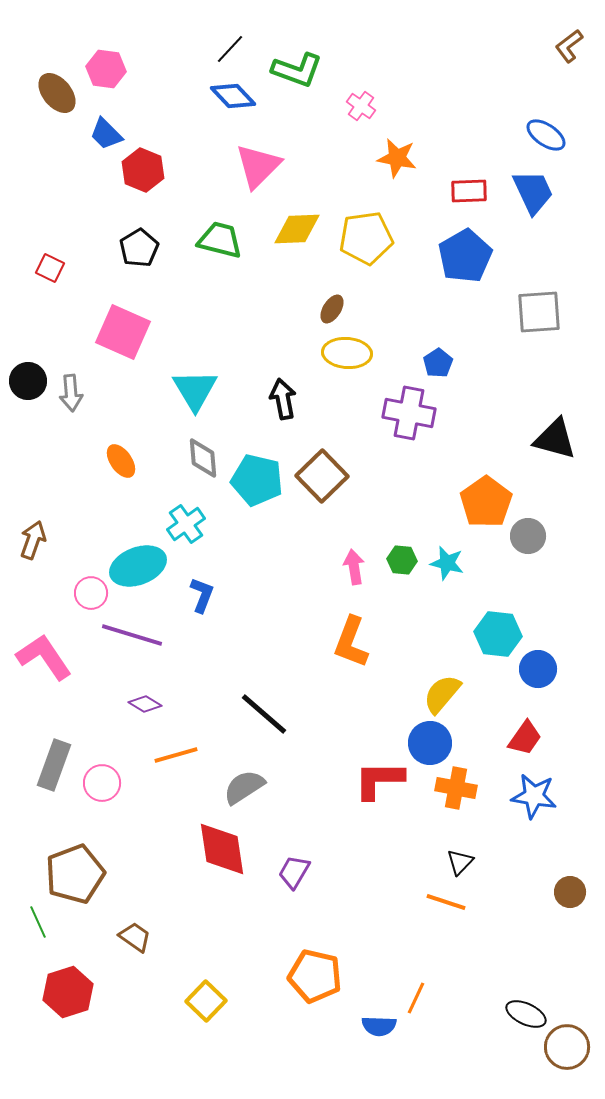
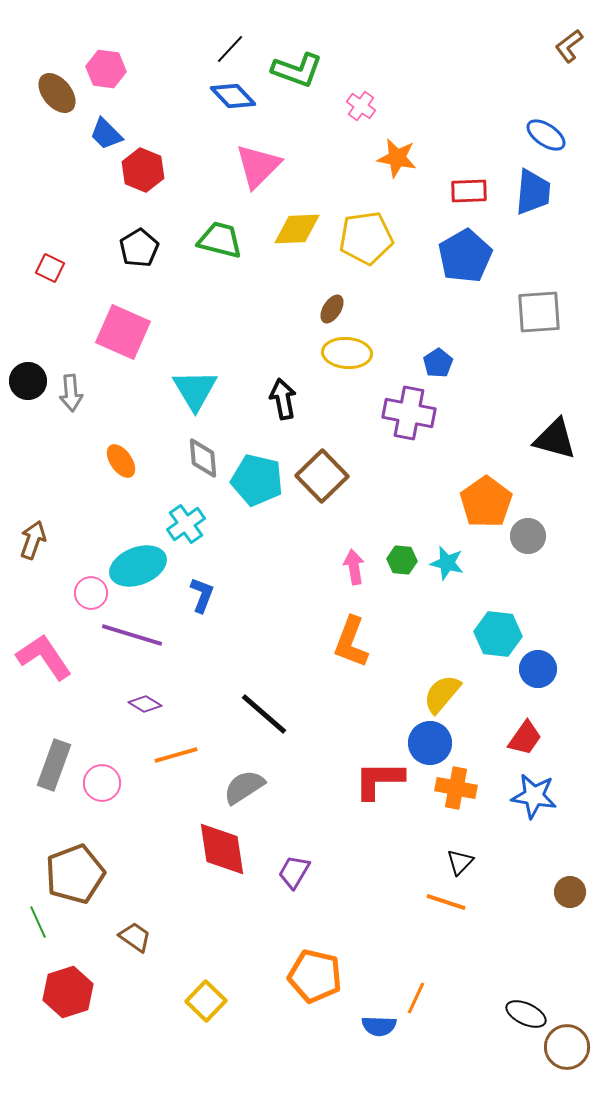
blue trapezoid at (533, 192): rotated 30 degrees clockwise
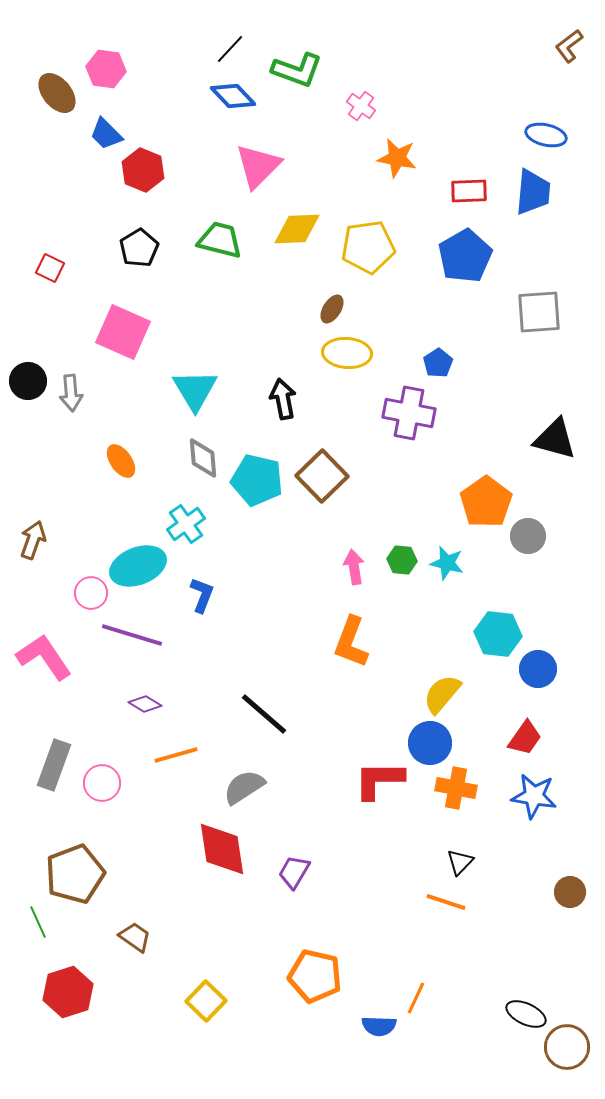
blue ellipse at (546, 135): rotated 21 degrees counterclockwise
yellow pentagon at (366, 238): moved 2 px right, 9 px down
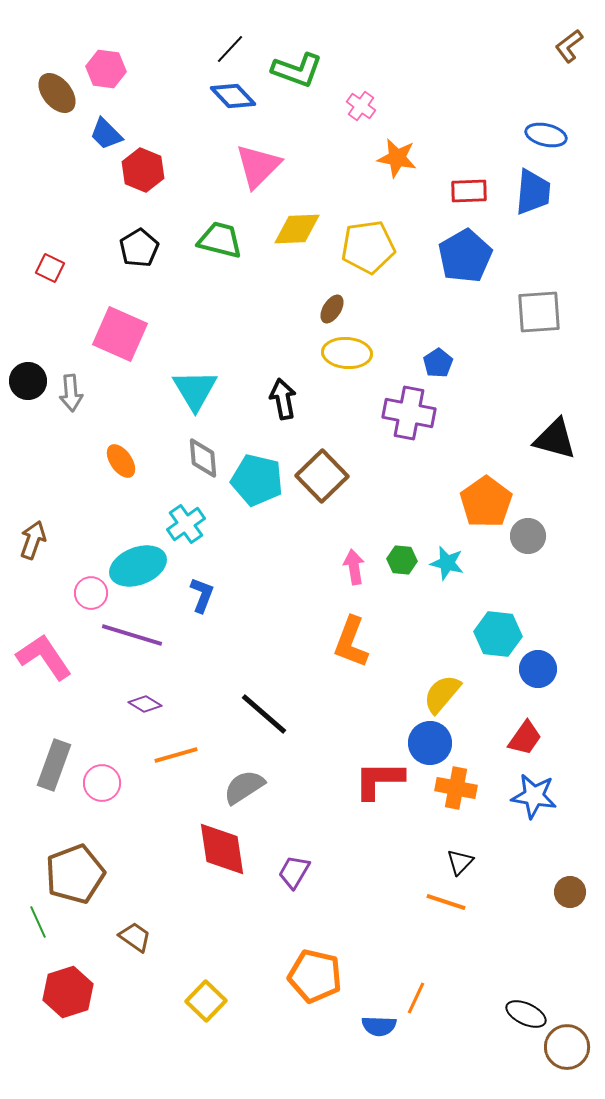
pink square at (123, 332): moved 3 px left, 2 px down
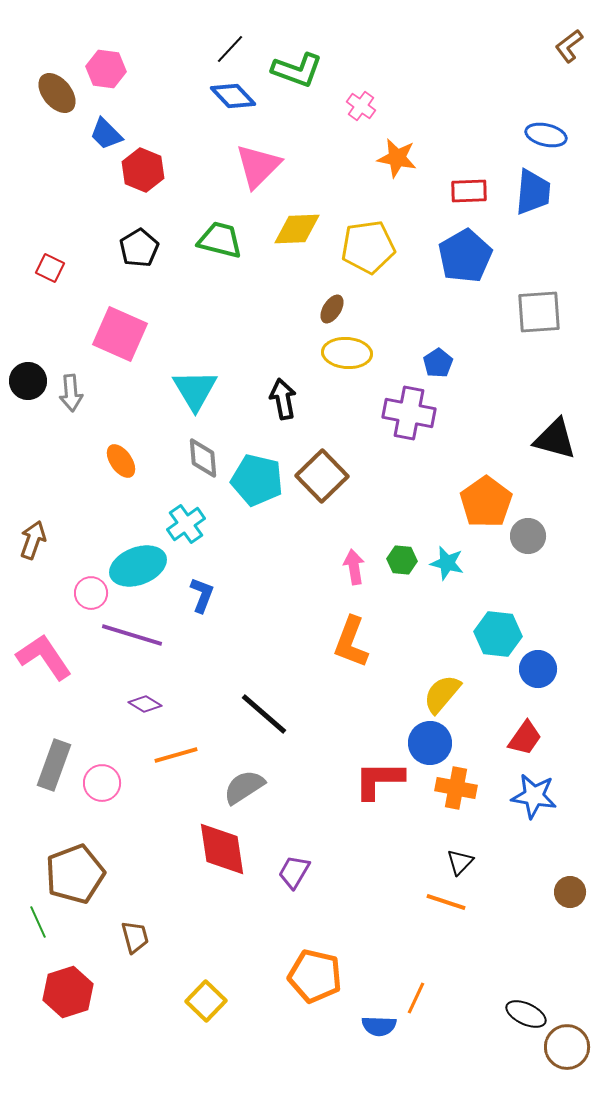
brown trapezoid at (135, 937): rotated 40 degrees clockwise
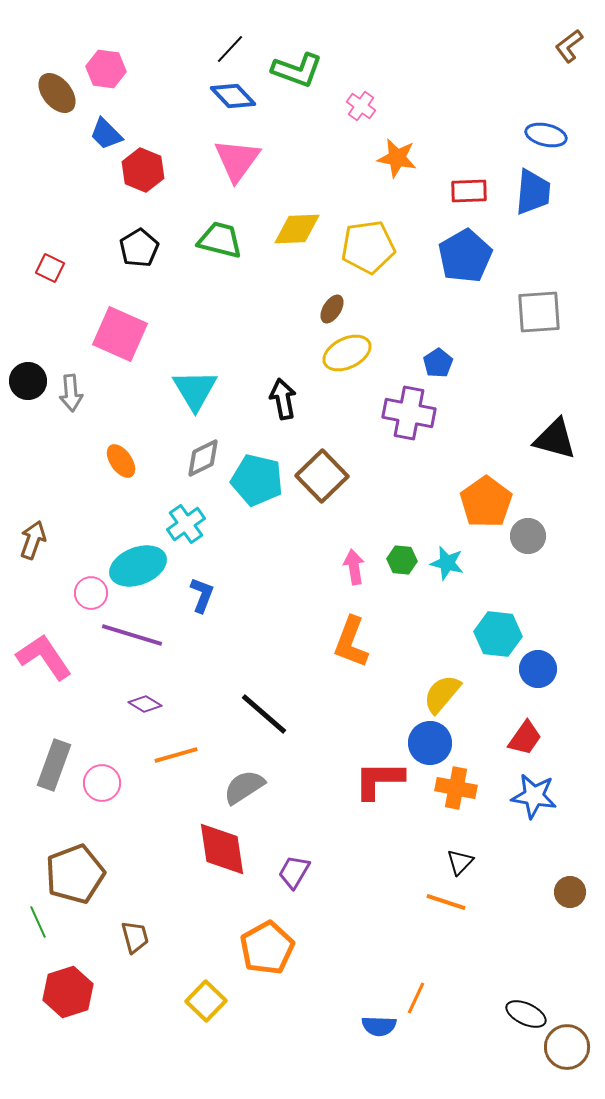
pink triangle at (258, 166): moved 21 px left, 6 px up; rotated 9 degrees counterclockwise
yellow ellipse at (347, 353): rotated 30 degrees counterclockwise
gray diamond at (203, 458): rotated 69 degrees clockwise
orange pentagon at (315, 976): moved 48 px left, 28 px up; rotated 30 degrees clockwise
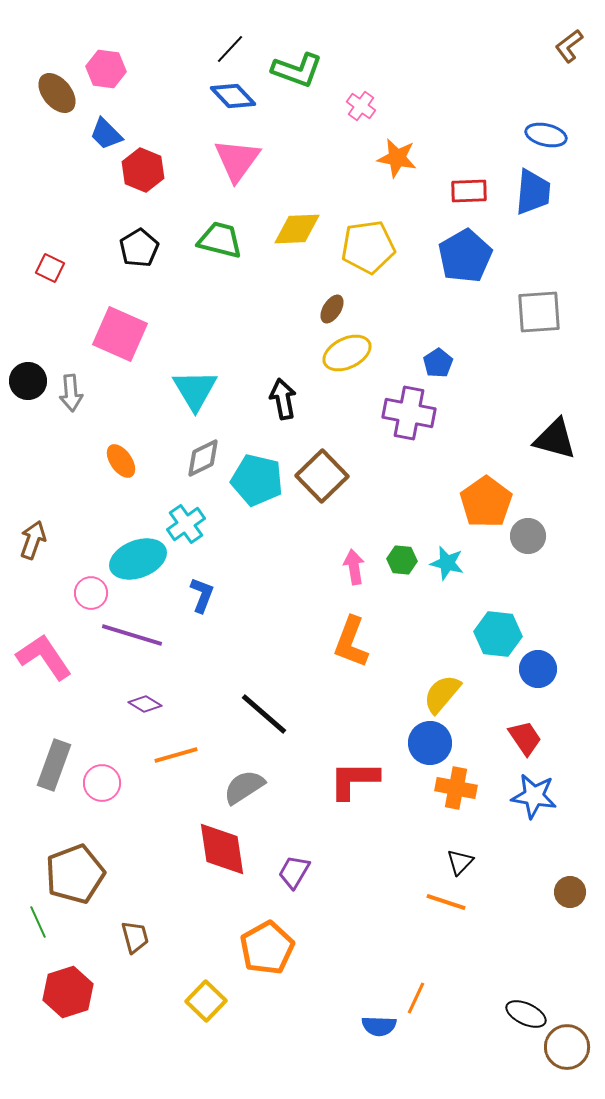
cyan ellipse at (138, 566): moved 7 px up
red trapezoid at (525, 738): rotated 69 degrees counterclockwise
red L-shape at (379, 780): moved 25 px left
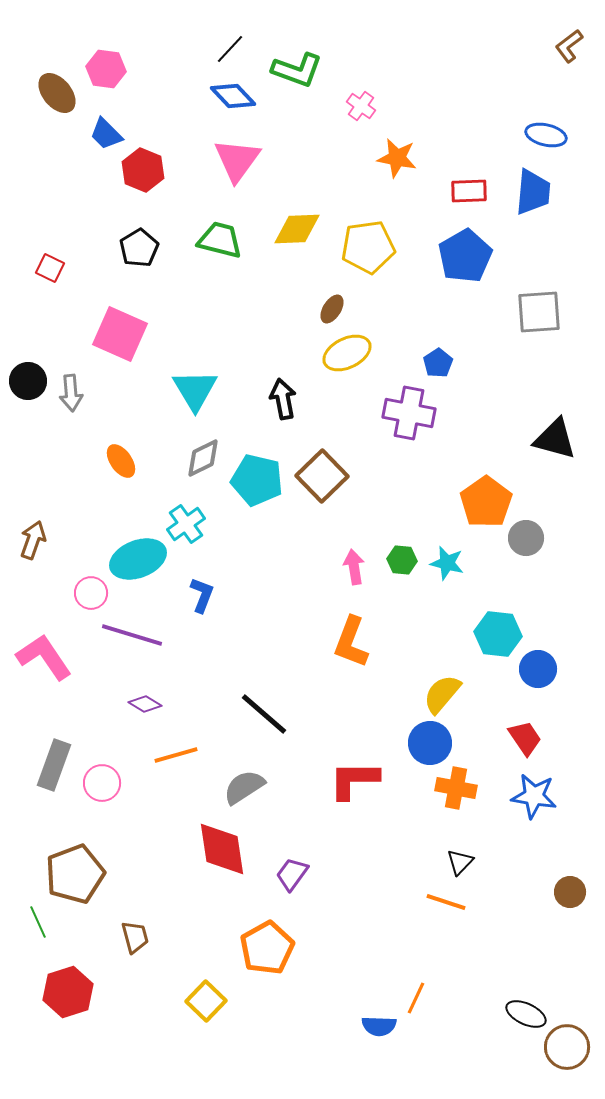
gray circle at (528, 536): moved 2 px left, 2 px down
purple trapezoid at (294, 872): moved 2 px left, 2 px down; rotated 6 degrees clockwise
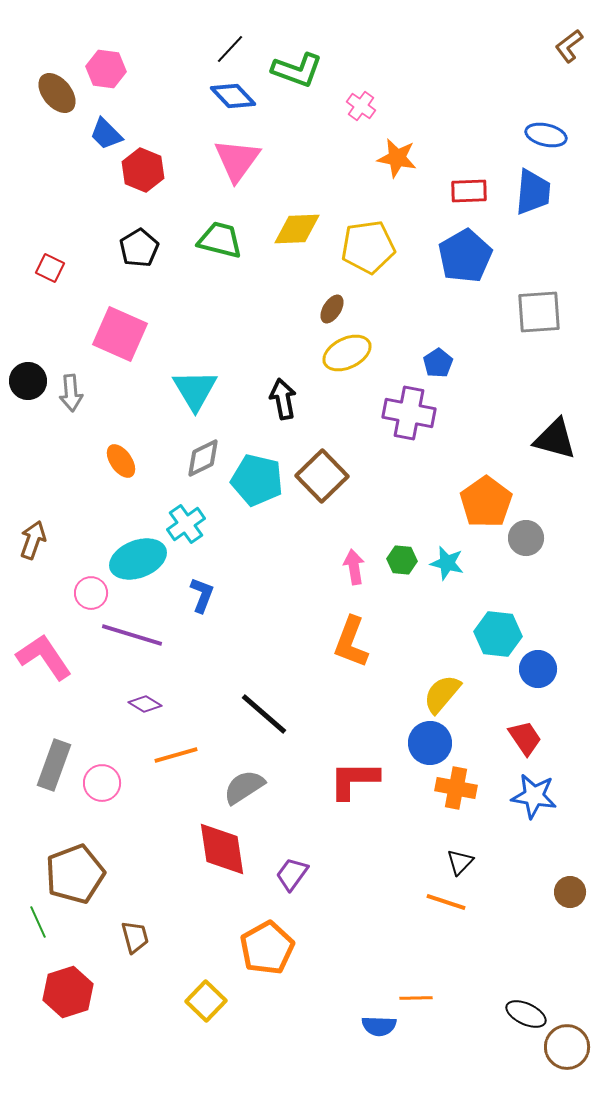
orange line at (416, 998): rotated 64 degrees clockwise
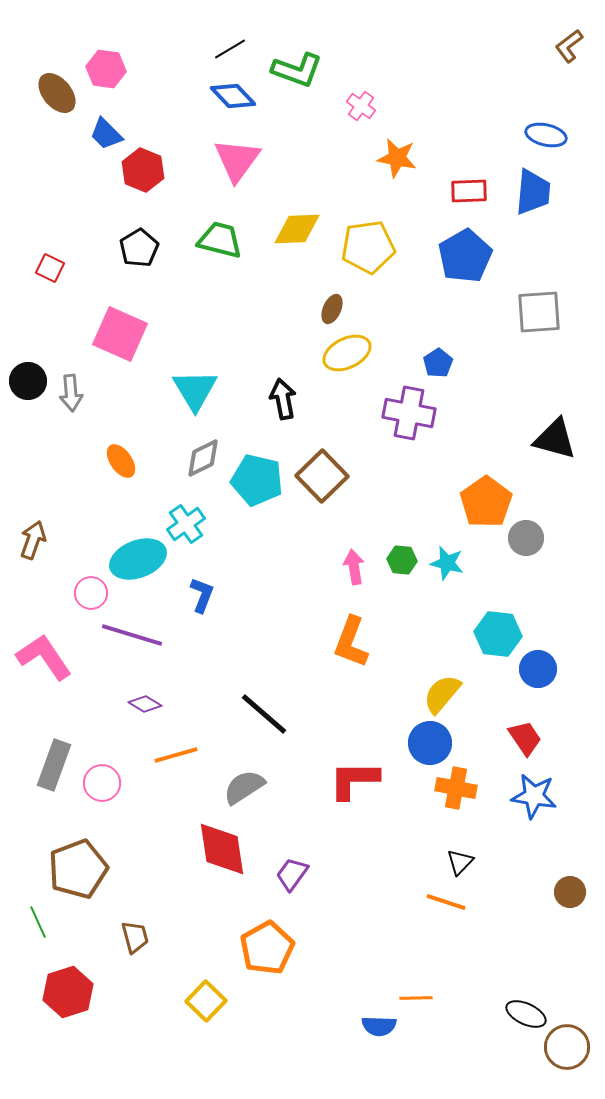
black line at (230, 49): rotated 16 degrees clockwise
brown ellipse at (332, 309): rotated 8 degrees counterclockwise
brown pentagon at (75, 874): moved 3 px right, 5 px up
